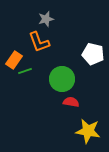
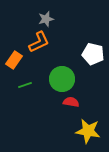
orange L-shape: rotated 95 degrees counterclockwise
green line: moved 14 px down
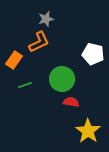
yellow star: rotated 25 degrees clockwise
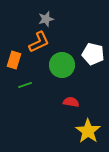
orange rectangle: rotated 18 degrees counterclockwise
green circle: moved 14 px up
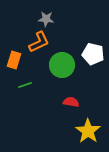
gray star: rotated 21 degrees clockwise
